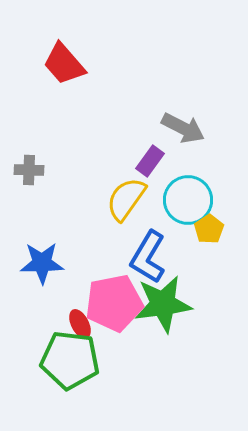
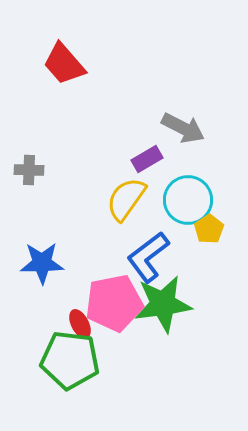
purple rectangle: moved 3 px left, 2 px up; rotated 24 degrees clockwise
blue L-shape: rotated 22 degrees clockwise
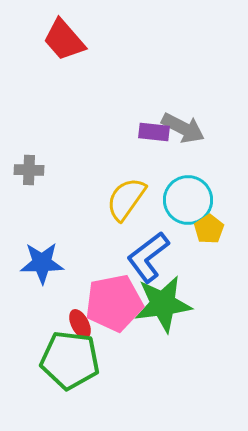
red trapezoid: moved 24 px up
purple rectangle: moved 7 px right, 27 px up; rotated 36 degrees clockwise
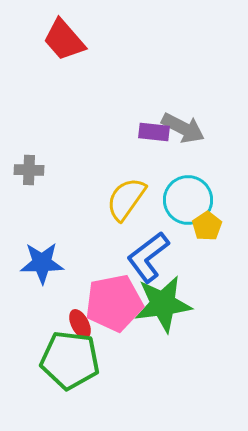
yellow pentagon: moved 2 px left, 3 px up
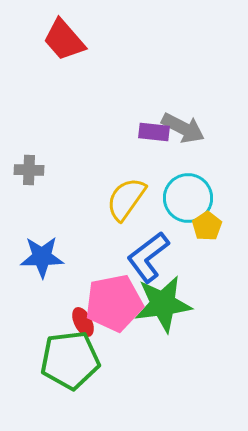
cyan circle: moved 2 px up
blue star: moved 6 px up
red ellipse: moved 3 px right, 2 px up
green pentagon: rotated 14 degrees counterclockwise
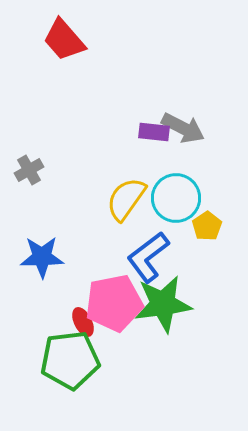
gray cross: rotated 32 degrees counterclockwise
cyan circle: moved 12 px left
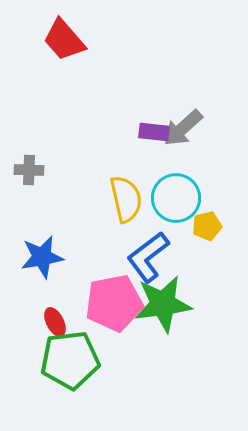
gray arrow: rotated 111 degrees clockwise
gray cross: rotated 32 degrees clockwise
yellow semicircle: rotated 132 degrees clockwise
yellow pentagon: rotated 20 degrees clockwise
blue star: rotated 9 degrees counterclockwise
red ellipse: moved 28 px left
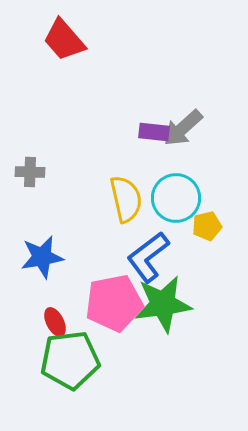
gray cross: moved 1 px right, 2 px down
